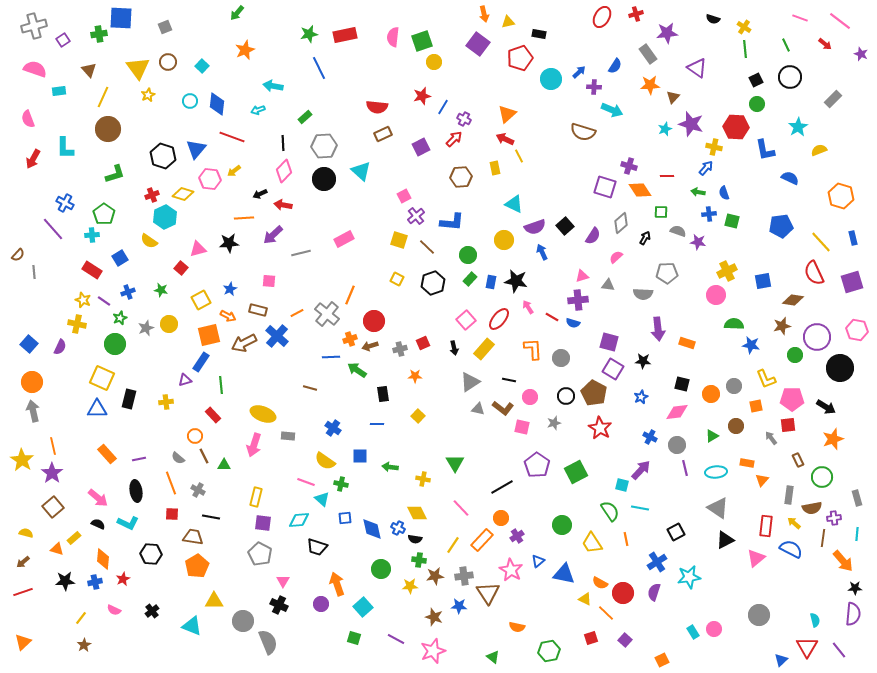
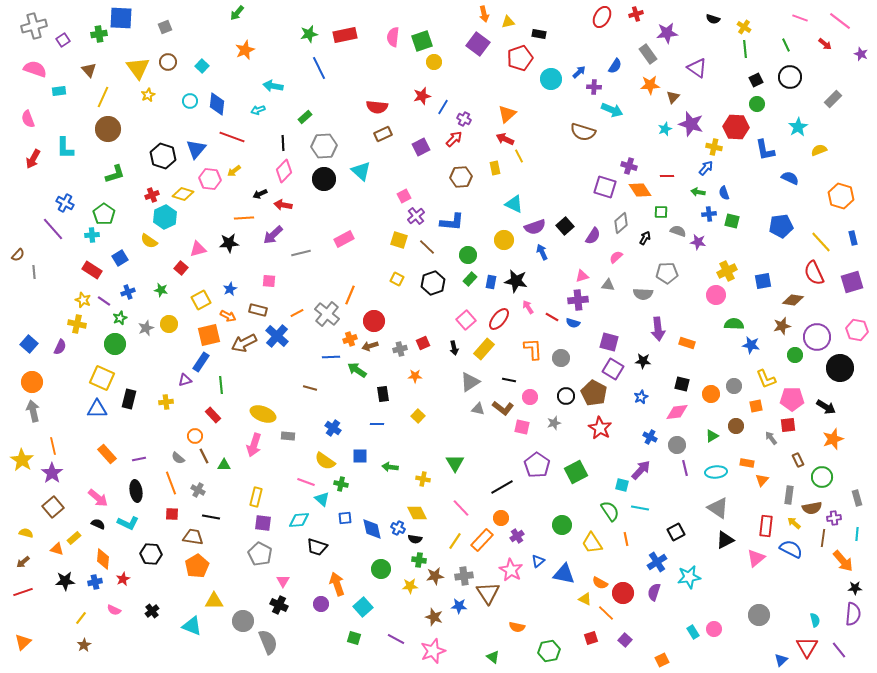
yellow line at (453, 545): moved 2 px right, 4 px up
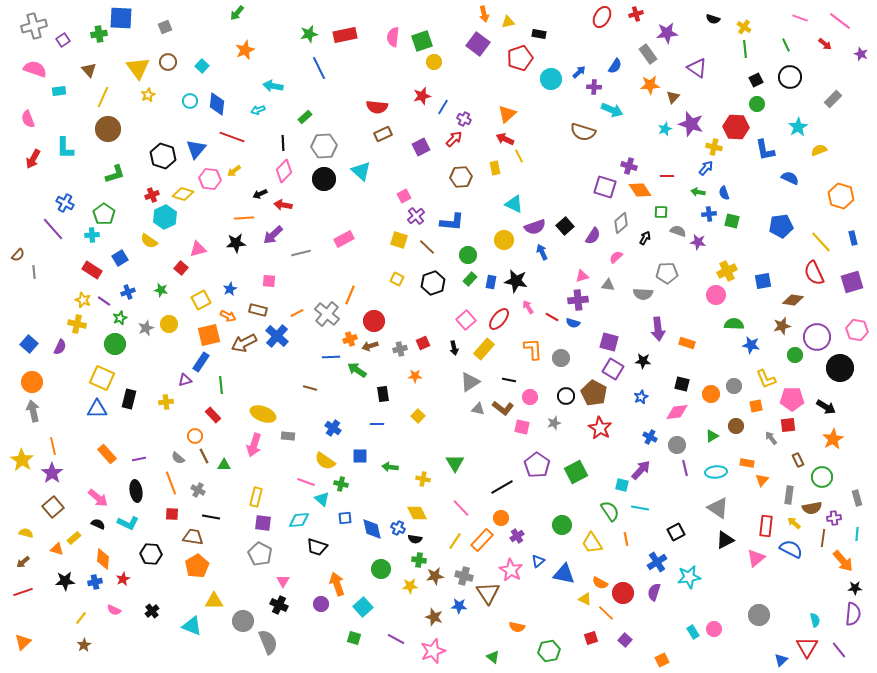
black star at (229, 243): moved 7 px right
orange star at (833, 439): rotated 10 degrees counterclockwise
gray cross at (464, 576): rotated 24 degrees clockwise
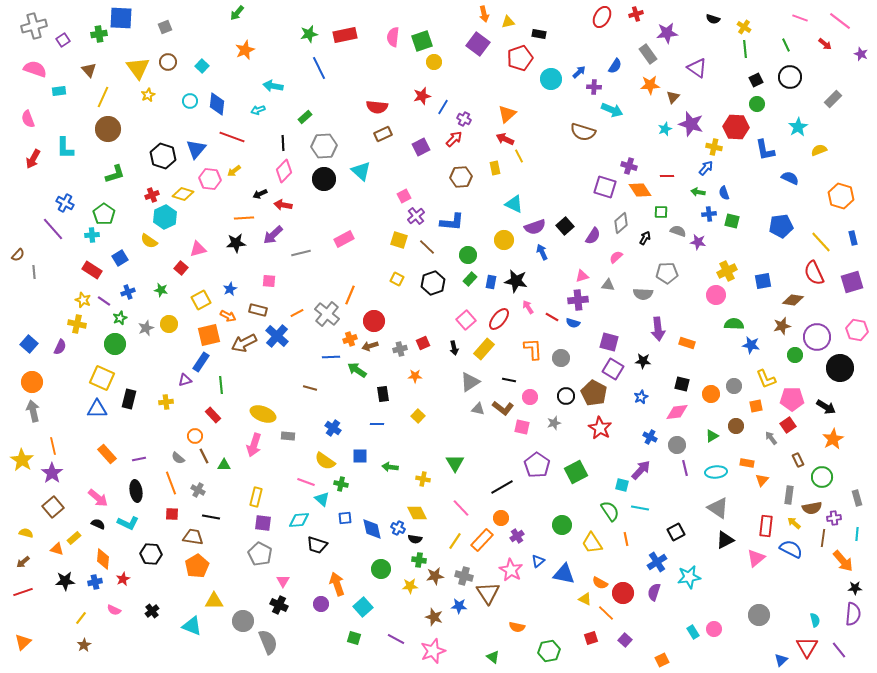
red square at (788, 425): rotated 28 degrees counterclockwise
black trapezoid at (317, 547): moved 2 px up
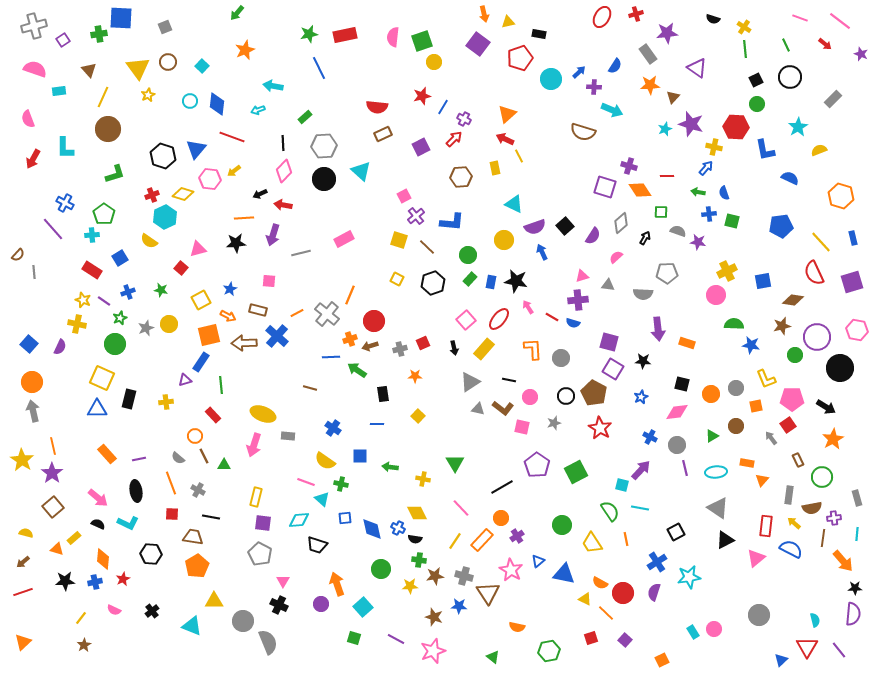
purple arrow at (273, 235): rotated 30 degrees counterclockwise
brown arrow at (244, 343): rotated 25 degrees clockwise
gray circle at (734, 386): moved 2 px right, 2 px down
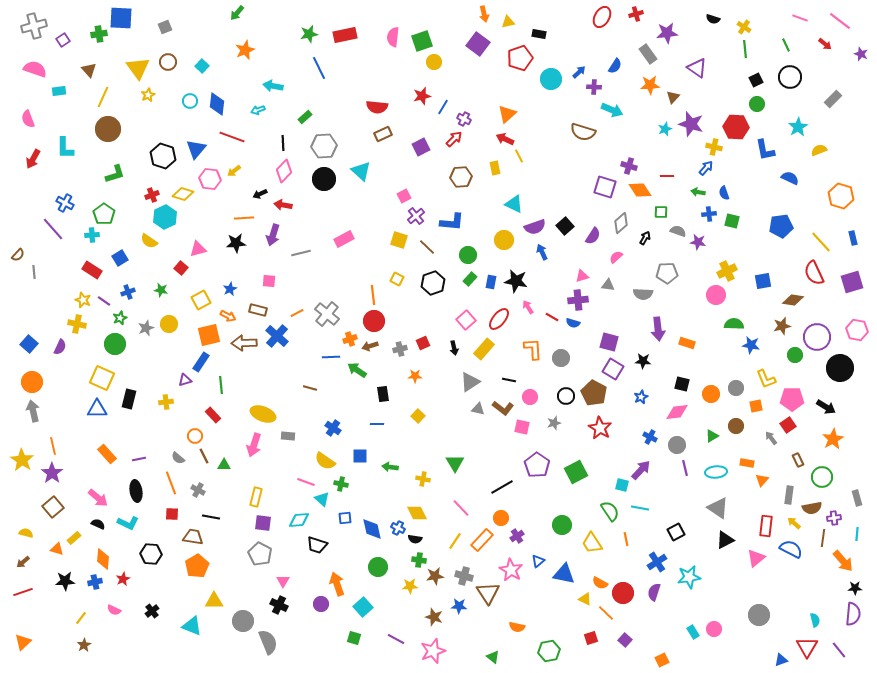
orange line at (350, 295): moved 23 px right; rotated 30 degrees counterclockwise
green circle at (381, 569): moved 3 px left, 2 px up
blue triangle at (781, 660): rotated 24 degrees clockwise
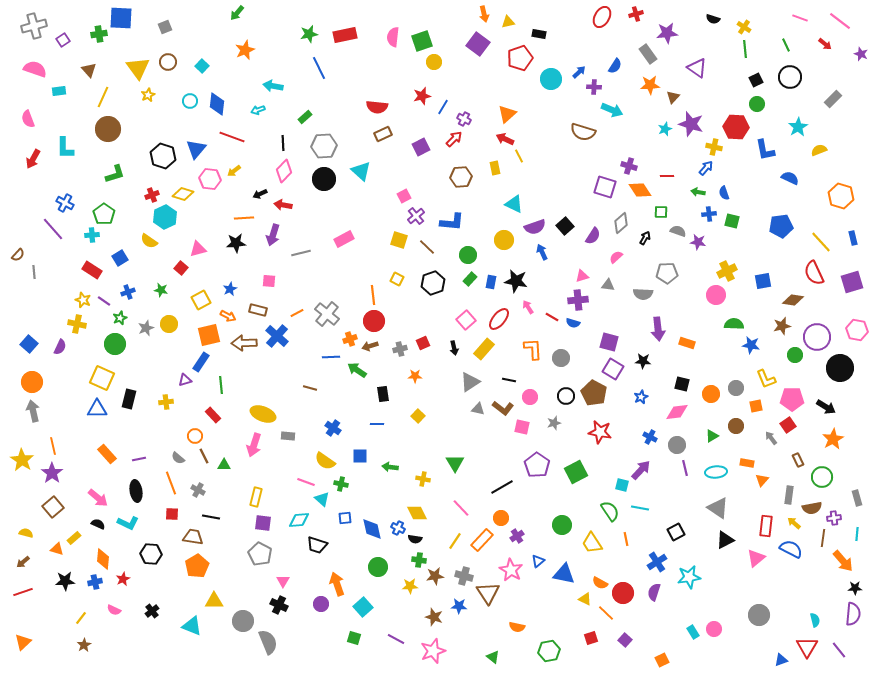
red star at (600, 428): moved 4 px down; rotated 20 degrees counterclockwise
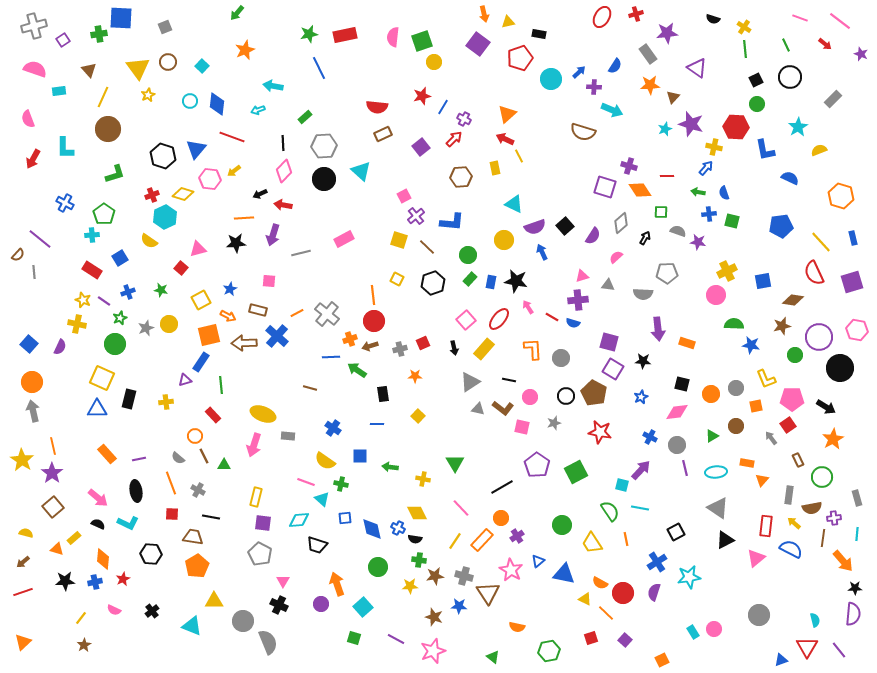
purple square at (421, 147): rotated 12 degrees counterclockwise
purple line at (53, 229): moved 13 px left, 10 px down; rotated 10 degrees counterclockwise
purple circle at (817, 337): moved 2 px right
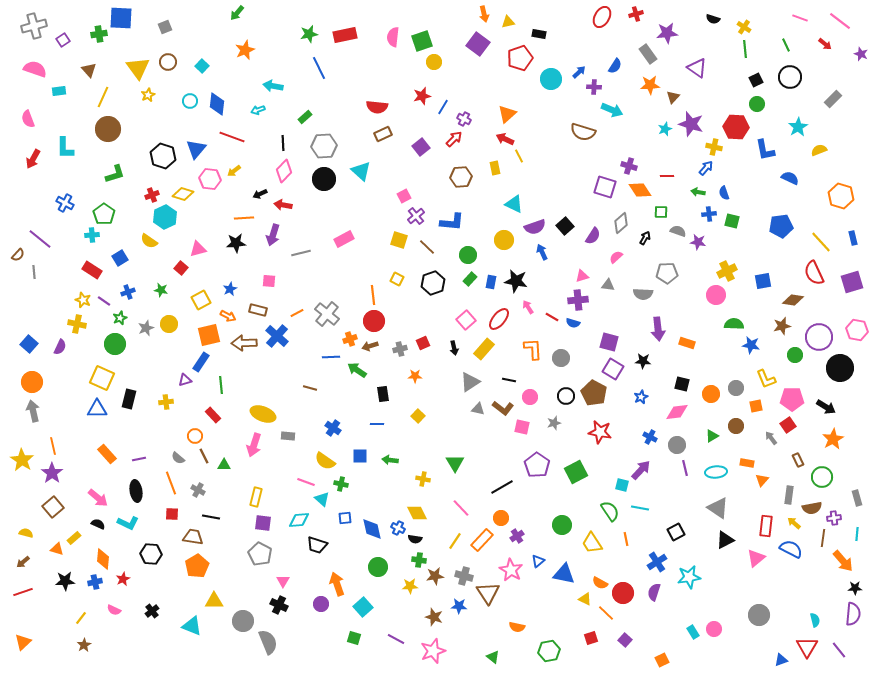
green arrow at (390, 467): moved 7 px up
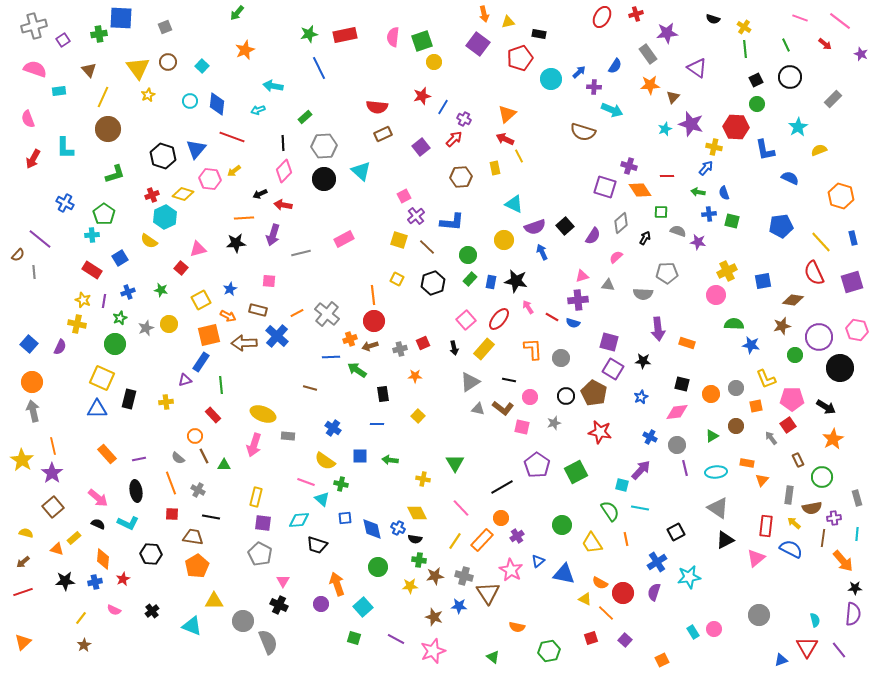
purple line at (104, 301): rotated 64 degrees clockwise
